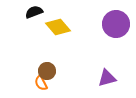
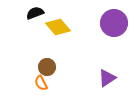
black semicircle: moved 1 px right, 1 px down
purple circle: moved 2 px left, 1 px up
brown circle: moved 4 px up
purple triangle: rotated 18 degrees counterclockwise
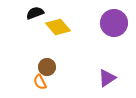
orange semicircle: moved 1 px left, 1 px up
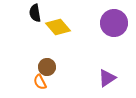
black semicircle: rotated 78 degrees counterclockwise
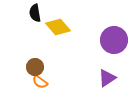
purple circle: moved 17 px down
brown circle: moved 12 px left
orange semicircle: rotated 28 degrees counterclockwise
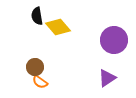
black semicircle: moved 2 px right, 3 px down
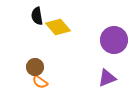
purple triangle: rotated 12 degrees clockwise
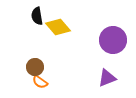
purple circle: moved 1 px left
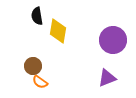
yellow diamond: moved 4 px down; rotated 50 degrees clockwise
brown circle: moved 2 px left, 1 px up
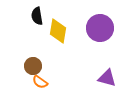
purple circle: moved 13 px left, 12 px up
purple triangle: rotated 36 degrees clockwise
